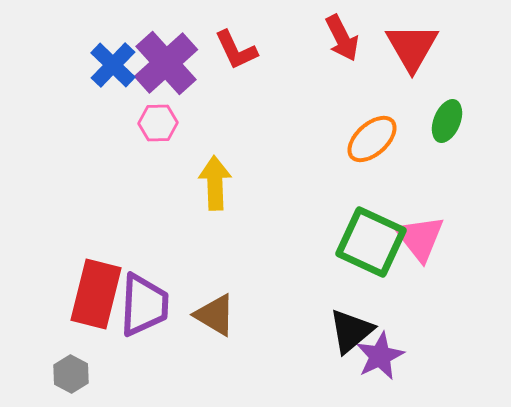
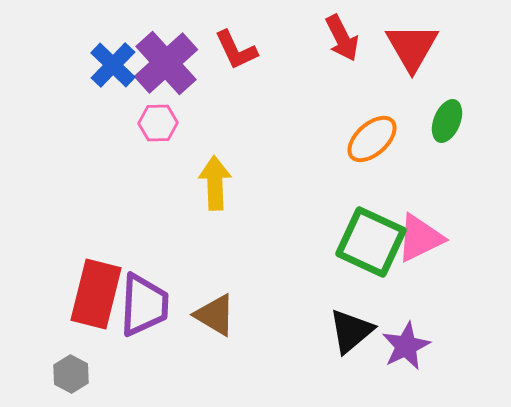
pink triangle: rotated 42 degrees clockwise
purple star: moved 26 px right, 10 px up
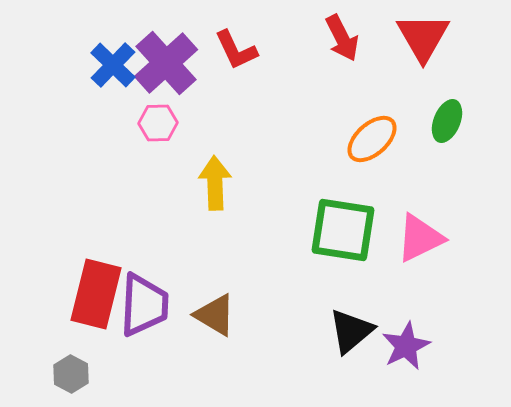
red triangle: moved 11 px right, 10 px up
green square: moved 28 px left, 12 px up; rotated 16 degrees counterclockwise
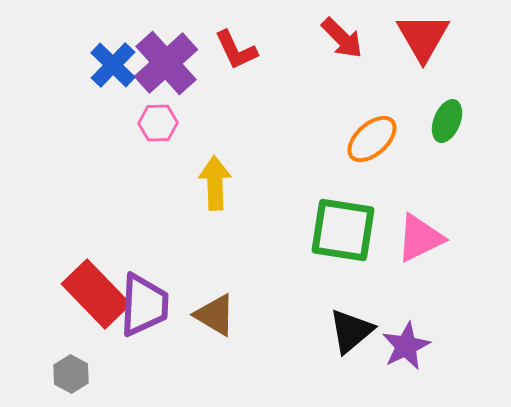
red arrow: rotated 18 degrees counterclockwise
red rectangle: rotated 58 degrees counterclockwise
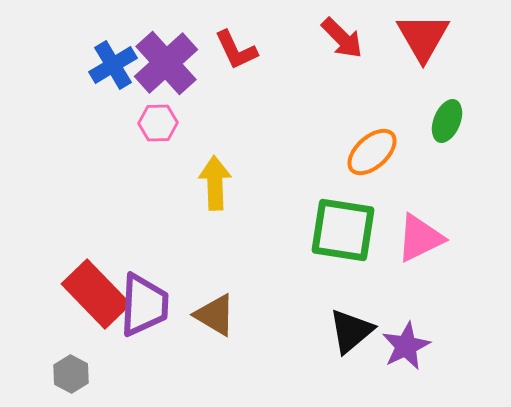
blue cross: rotated 15 degrees clockwise
orange ellipse: moved 13 px down
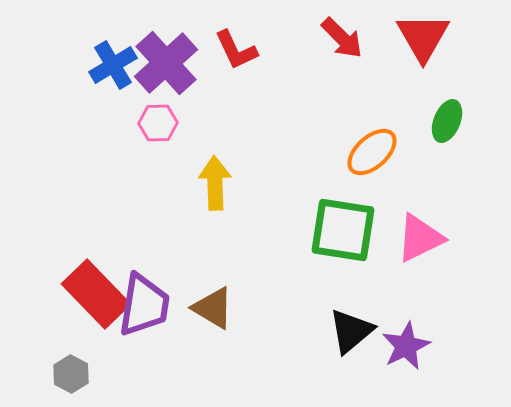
purple trapezoid: rotated 6 degrees clockwise
brown triangle: moved 2 px left, 7 px up
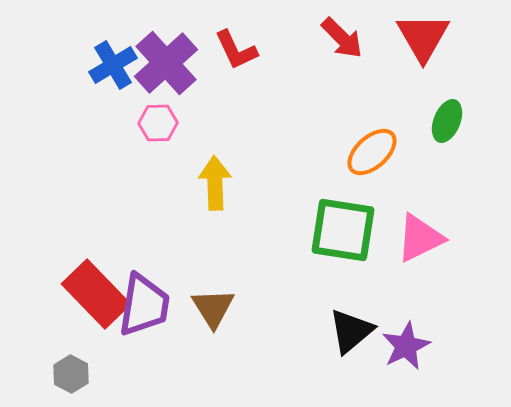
brown triangle: rotated 27 degrees clockwise
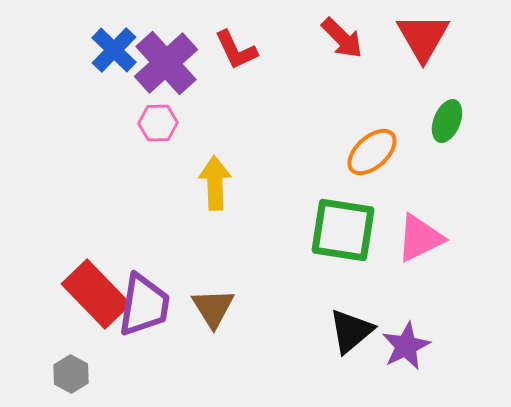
blue cross: moved 1 px right, 15 px up; rotated 15 degrees counterclockwise
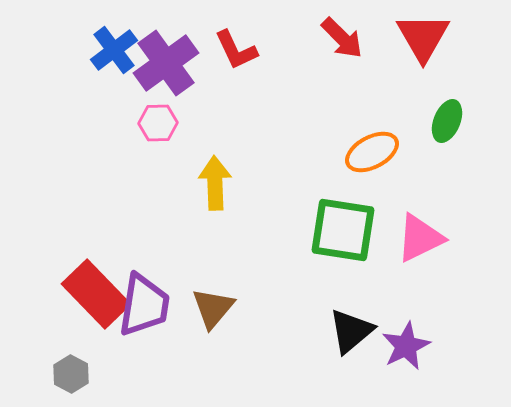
blue cross: rotated 9 degrees clockwise
purple cross: rotated 6 degrees clockwise
orange ellipse: rotated 14 degrees clockwise
brown triangle: rotated 12 degrees clockwise
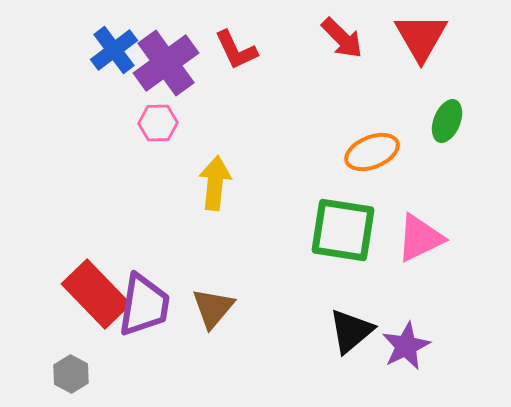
red triangle: moved 2 px left
orange ellipse: rotated 6 degrees clockwise
yellow arrow: rotated 8 degrees clockwise
